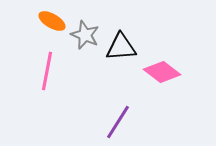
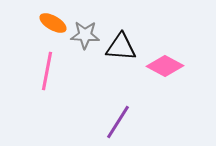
orange ellipse: moved 1 px right, 2 px down
gray star: rotated 20 degrees counterclockwise
black triangle: rotated 8 degrees clockwise
pink diamond: moved 3 px right, 6 px up; rotated 9 degrees counterclockwise
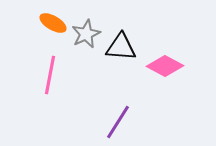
gray star: moved 1 px right, 1 px up; rotated 28 degrees counterclockwise
pink line: moved 3 px right, 4 px down
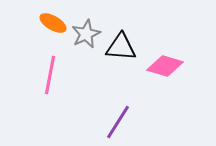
pink diamond: rotated 12 degrees counterclockwise
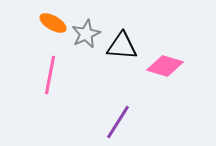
black triangle: moved 1 px right, 1 px up
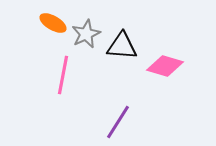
pink line: moved 13 px right
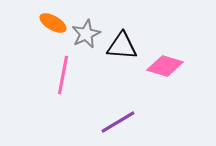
purple line: rotated 27 degrees clockwise
